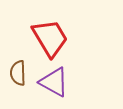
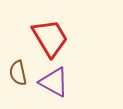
brown semicircle: rotated 10 degrees counterclockwise
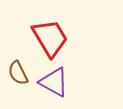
brown semicircle: rotated 15 degrees counterclockwise
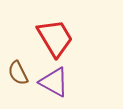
red trapezoid: moved 5 px right
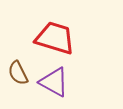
red trapezoid: rotated 42 degrees counterclockwise
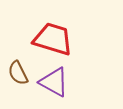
red trapezoid: moved 2 px left, 1 px down
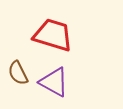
red trapezoid: moved 4 px up
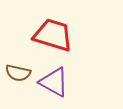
brown semicircle: rotated 50 degrees counterclockwise
